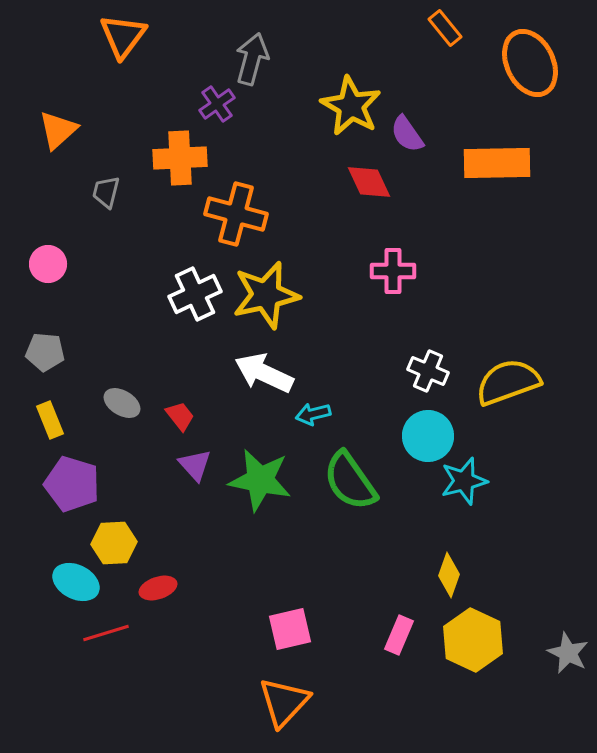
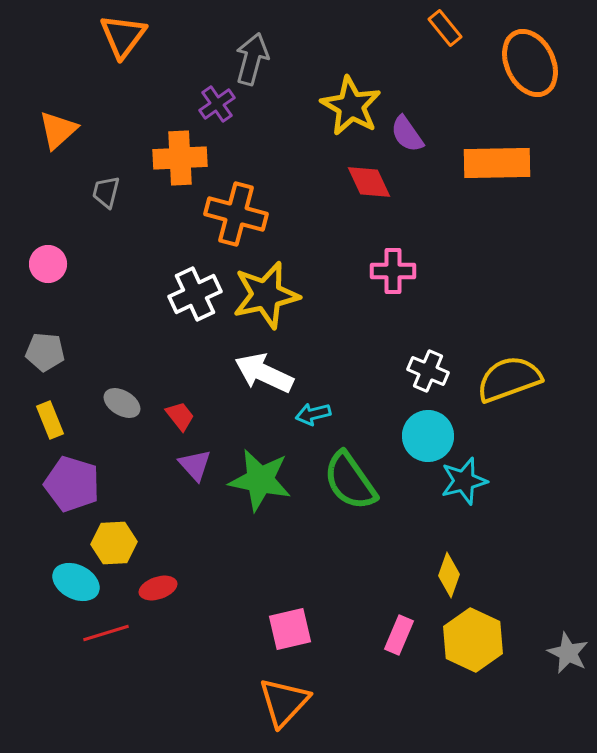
yellow semicircle at (508, 382): moved 1 px right, 3 px up
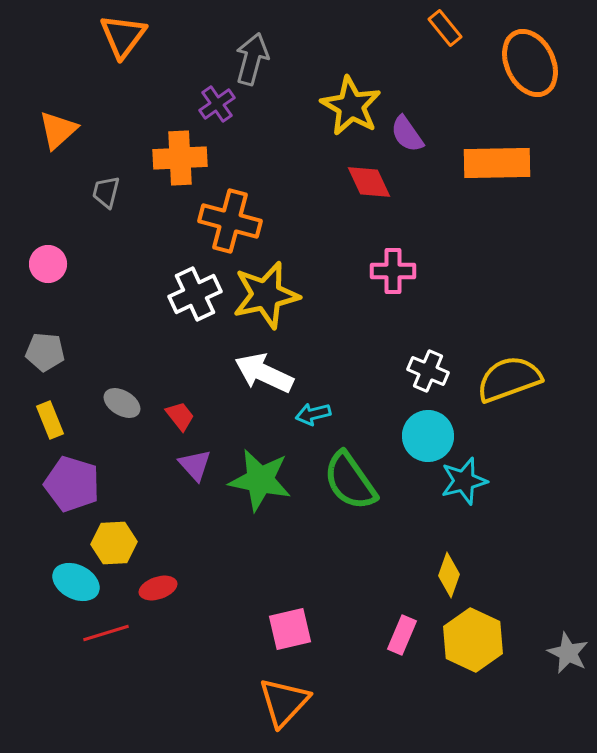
orange cross at (236, 214): moved 6 px left, 7 px down
pink rectangle at (399, 635): moved 3 px right
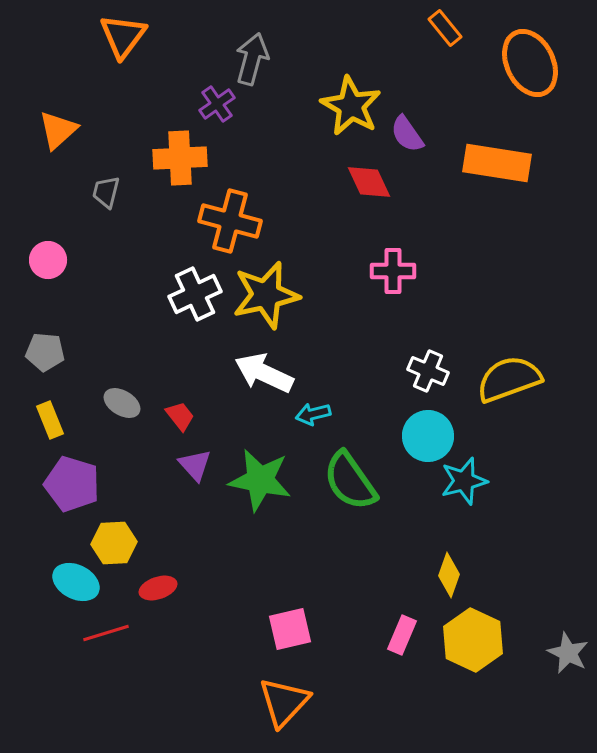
orange rectangle at (497, 163): rotated 10 degrees clockwise
pink circle at (48, 264): moved 4 px up
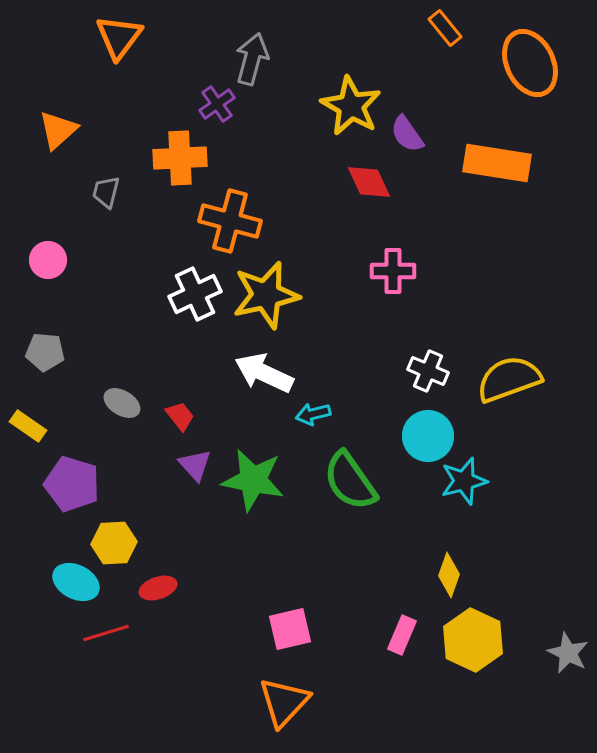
orange triangle at (123, 36): moved 4 px left, 1 px down
yellow rectangle at (50, 420): moved 22 px left, 6 px down; rotated 33 degrees counterclockwise
green star at (260, 480): moved 7 px left
